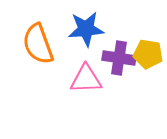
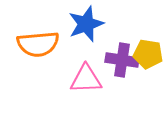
blue star: moved 5 px up; rotated 15 degrees counterclockwise
orange semicircle: rotated 75 degrees counterclockwise
purple cross: moved 3 px right, 2 px down
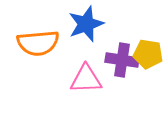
orange semicircle: moved 1 px up
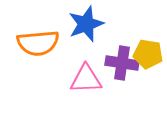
purple cross: moved 3 px down
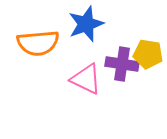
purple cross: moved 1 px down
pink triangle: rotated 28 degrees clockwise
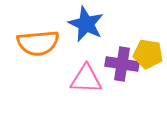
blue star: rotated 27 degrees counterclockwise
pink triangle: rotated 24 degrees counterclockwise
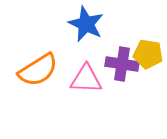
orange semicircle: moved 27 px down; rotated 27 degrees counterclockwise
